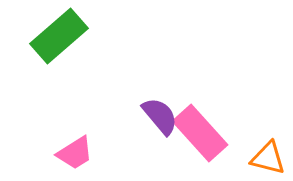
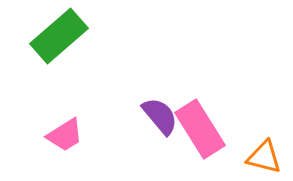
pink rectangle: moved 4 px up; rotated 10 degrees clockwise
pink trapezoid: moved 10 px left, 18 px up
orange triangle: moved 4 px left, 1 px up
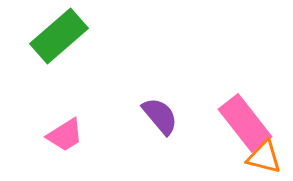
pink rectangle: moved 45 px right, 6 px up; rotated 6 degrees counterclockwise
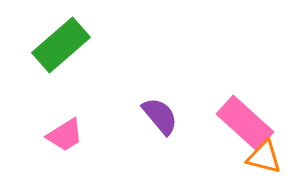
green rectangle: moved 2 px right, 9 px down
pink rectangle: rotated 10 degrees counterclockwise
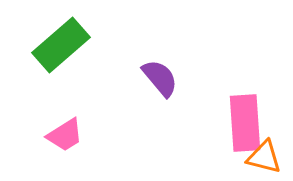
purple semicircle: moved 38 px up
pink rectangle: rotated 44 degrees clockwise
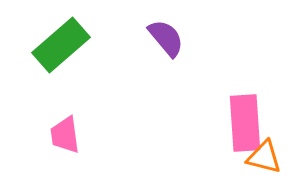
purple semicircle: moved 6 px right, 40 px up
pink trapezoid: rotated 114 degrees clockwise
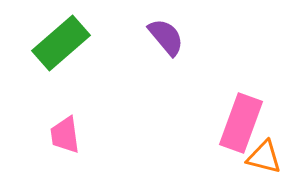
purple semicircle: moved 1 px up
green rectangle: moved 2 px up
pink rectangle: moved 4 px left; rotated 24 degrees clockwise
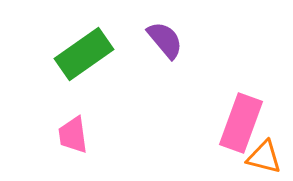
purple semicircle: moved 1 px left, 3 px down
green rectangle: moved 23 px right, 11 px down; rotated 6 degrees clockwise
pink trapezoid: moved 8 px right
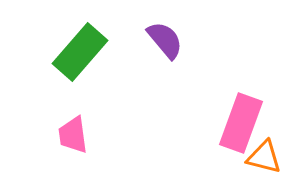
green rectangle: moved 4 px left, 2 px up; rotated 14 degrees counterclockwise
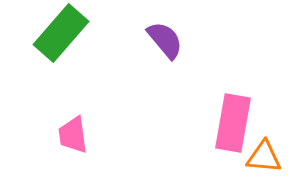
green rectangle: moved 19 px left, 19 px up
pink rectangle: moved 8 px left; rotated 10 degrees counterclockwise
orange triangle: rotated 9 degrees counterclockwise
